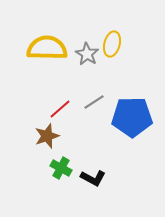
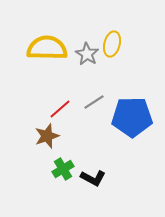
green cross: moved 2 px right, 1 px down; rotated 30 degrees clockwise
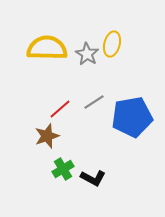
blue pentagon: rotated 9 degrees counterclockwise
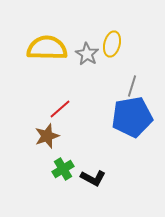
gray line: moved 38 px right, 16 px up; rotated 40 degrees counterclockwise
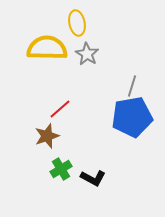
yellow ellipse: moved 35 px left, 21 px up; rotated 25 degrees counterclockwise
green cross: moved 2 px left
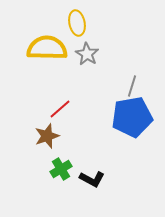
black L-shape: moved 1 px left, 1 px down
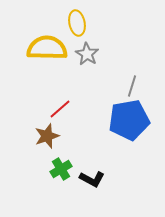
blue pentagon: moved 3 px left, 3 px down
